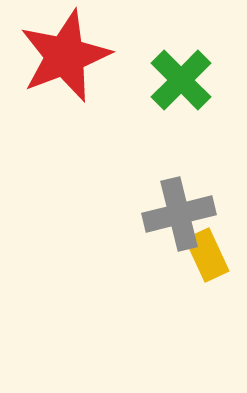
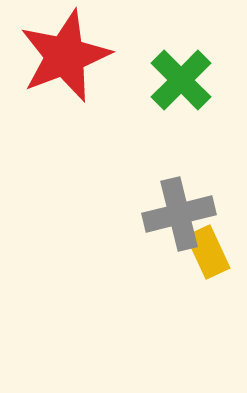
yellow rectangle: moved 1 px right, 3 px up
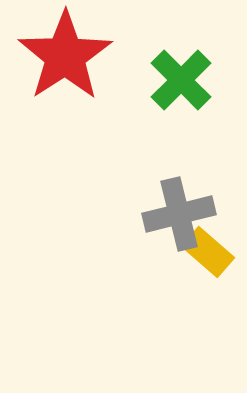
red star: rotated 12 degrees counterclockwise
yellow rectangle: rotated 24 degrees counterclockwise
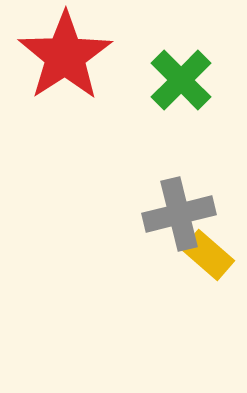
yellow rectangle: moved 3 px down
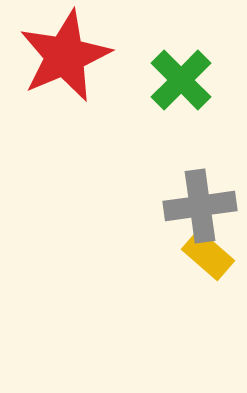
red star: rotated 10 degrees clockwise
gray cross: moved 21 px right, 8 px up; rotated 6 degrees clockwise
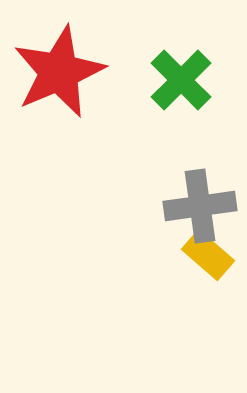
red star: moved 6 px left, 16 px down
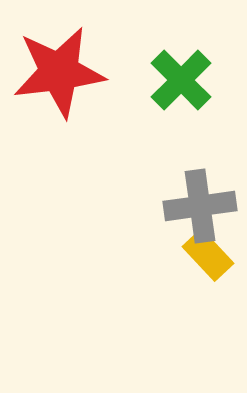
red star: rotated 16 degrees clockwise
yellow rectangle: rotated 6 degrees clockwise
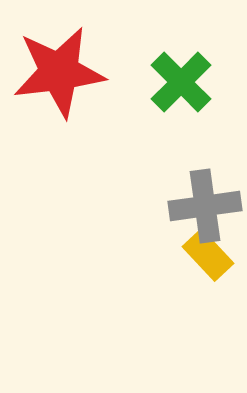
green cross: moved 2 px down
gray cross: moved 5 px right
